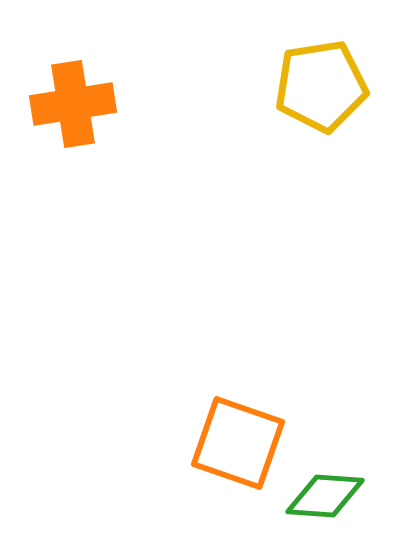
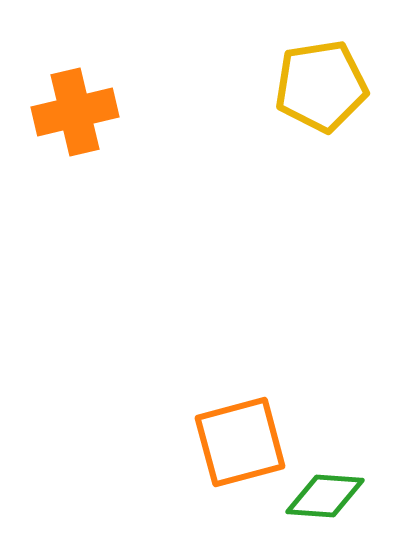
orange cross: moved 2 px right, 8 px down; rotated 4 degrees counterclockwise
orange square: moved 2 px right, 1 px up; rotated 34 degrees counterclockwise
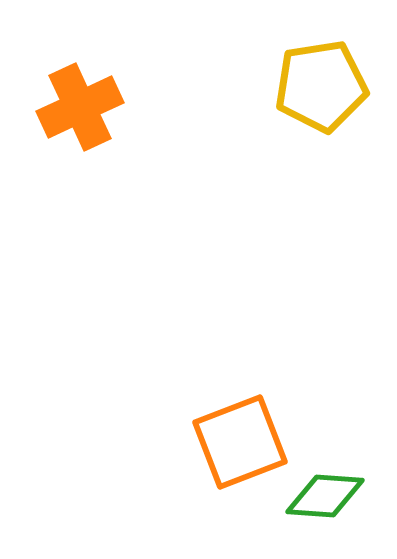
orange cross: moved 5 px right, 5 px up; rotated 12 degrees counterclockwise
orange square: rotated 6 degrees counterclockwise
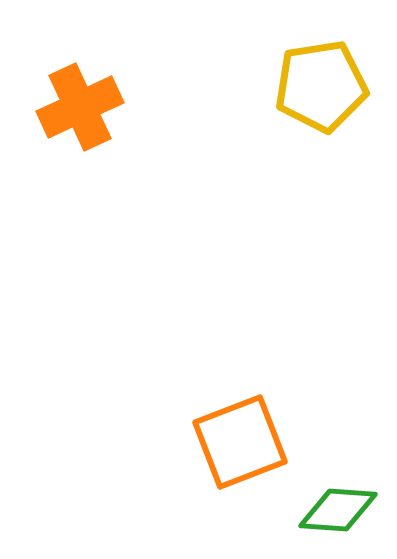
green diamond: moved 13 px right, 14 px down
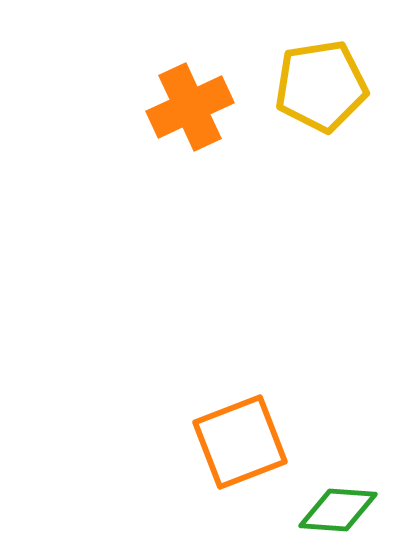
orange cross: moved 110 px right
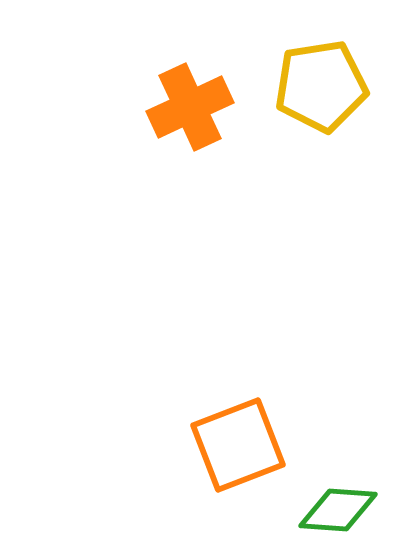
orange square: moved 2 px left, 3 px down
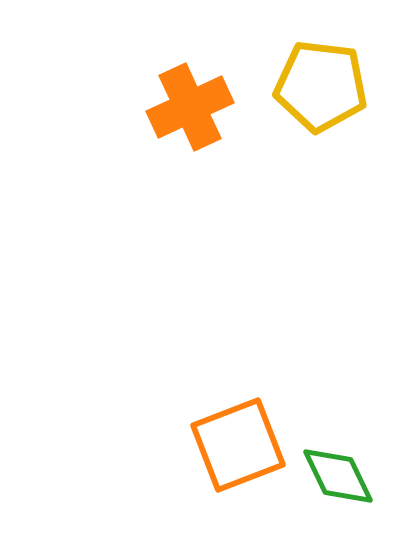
yellow pentagon: rotated 16 degrees clockwise
green diamond: moved 34 px up; rotated 60 degrees clockwise
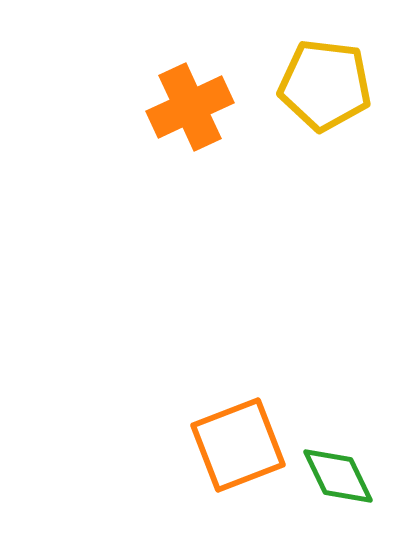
yellow pentagon: moved 4 px right, 1 px up
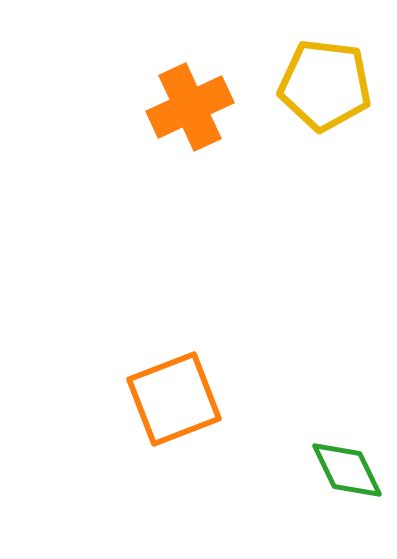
orange square: moved 64 px left, 46 px up
green diamond: moved 9 px right, 6 px up
